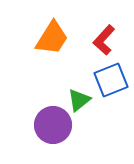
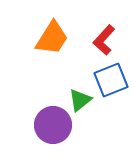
green triangle: moved 1 px right
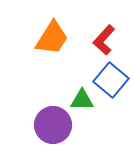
blue square: rotated 28 degrees counterclockwise
green triangle: moved 2 px right; rotated 40 degrees clockwise
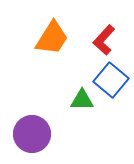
purple circle: moved 21 px left, 9 px down
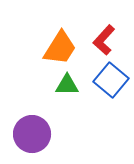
orange trapezoid: moved 8 px right, 10 px down
green triangle: moved 15 px left, 15 px up
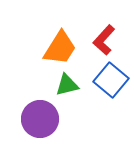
green triangle: rotated 15 degrees counterclockwise
purple circle: moved 8 px right, 15 px up
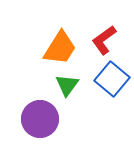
red L-shape: rotated 12 degrees clockwise
blue square: moved 1 px right, 1 px up
green triangle: rotated 40 degrees counterclockwise
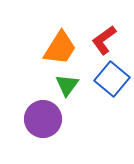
purple circle: moved 3 px right
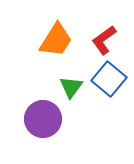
orange trapezoid: moved 4 px left, 8 px up
blue square: moved 3 px left
green triangle: moved 4 px right, 2 px down
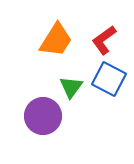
blue square: rotated 12 degrees counterclockwise
purple circle: moved 3 px up
